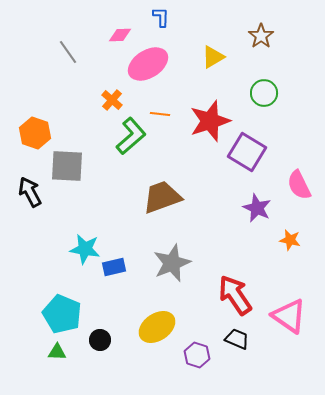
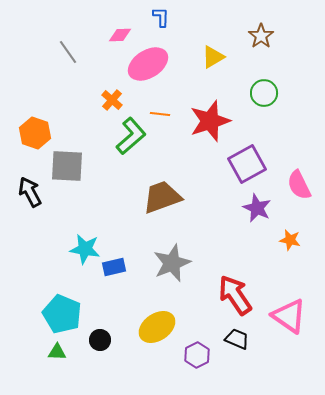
purple square: moved 12 px down; rotated 30 degrees clockwise
purple hexagon: rotated 15 degrees clockwise
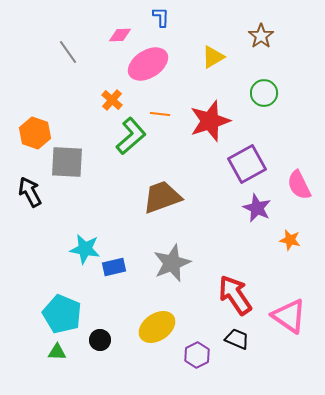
gray square: moved 4 px up
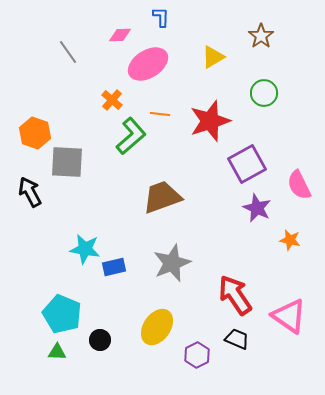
yellow ellipse: rotated 21 degrees counterclockwise
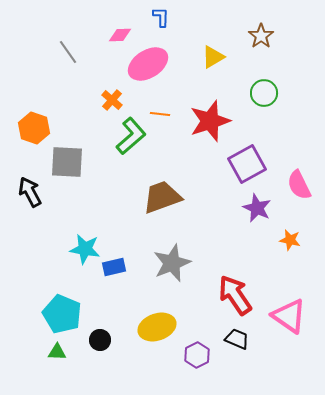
orange hexagon: moved 1 px left, 5 px up
yellow ellipse: rotated 36 degrees clockwise
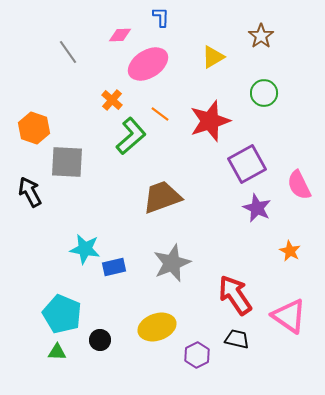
orange line: rotated 30 degrees clockwise
orange star: moved 11 px down; rotated 15 degrees clockwise
black trapezoid: rotated 10 degrees counterclockwise
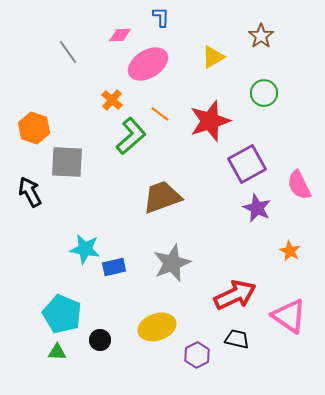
red arrow: rotated 99 degrees clockwise
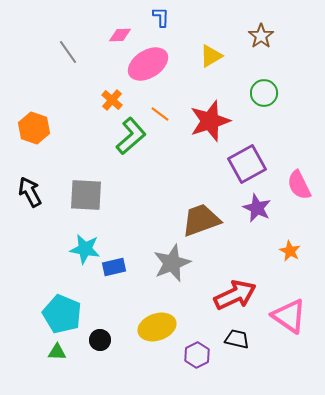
yellow triangle: moved 2 px left, 1 px up
gray square: moved 19 px right, 33 px down
brown trapezoid: moved 39 px right, 23 px down
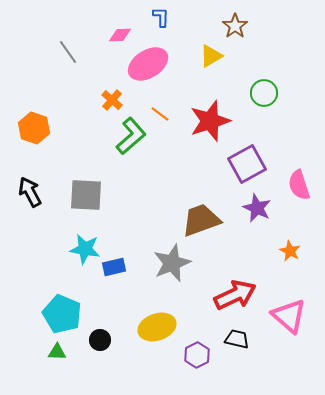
brown star: moved 26 px left, 10 px up
pink semicircle: rotated 8 degrees clockwise
pink triangle: rotated 6 degrees clockwise
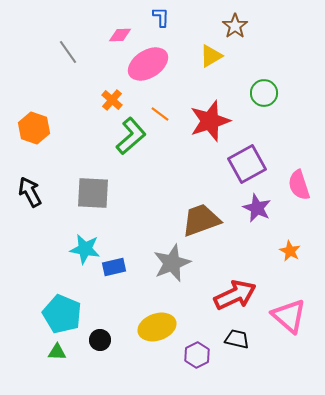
gray square: moved 7 px right, 2 px up
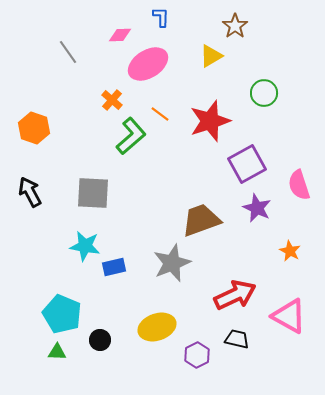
cyan star: moved 3 px up
pink triangle: rotated 12 degrees counterclockwise
